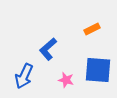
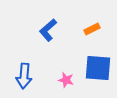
blue L-shape: moved 19 px up
blue square: moved 2 px up
blue arrow: rotated 20 degrees counterclockwise
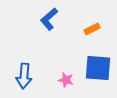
blue L-shape: moved 1 px right, 11 px up
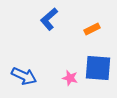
blue arrow: rotated 70 degrees counterclockwise
pink star: moved 4 px right, 2 px up
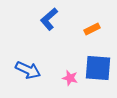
blue arrow: moved 4 px right, 6 px up
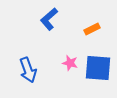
blue arrow: rotated 45 degrees clockwise
pink star: moved 15 px up
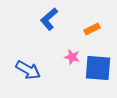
pink star: moved 2 px right, 6 px up
blue arrow: rotated 40 degrees counterclockwise
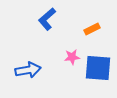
blue L-shape: moved 2 px left
pink star: rotated 21 degrees counterclockwise
blue arrow: rotated 40 degrees counterclockwise
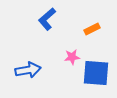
blue square: moved 2 px left, 5 px down
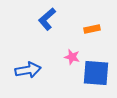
orange rectangle: rotated 14 degrees clockwise
pink star: rotated 21 degrees clockwise
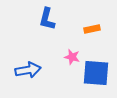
blue L-shape: rotated 35 degrees counterclockwise
